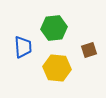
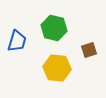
green hexagon: rotated 20 degrees clockwise
blue trapezoid: moved 6 px left, 6 px up; rotated 20 degrees clockwise
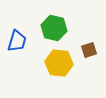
yellow hexagon: moved 2 px right, 5 px up
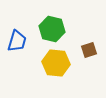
green hexagon: moved 2 px left, 1 px down
yellow hexagon: moved 3 px left
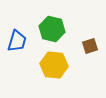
brown square: moved 1 px right, 4 px up
yellow hexagon: moved 2 px left, 2 px down
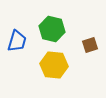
brown square: moved 1 px up
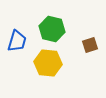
yellow hexagon: moved 6 px left, 2 px up
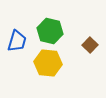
green hexagon: moved 2 px left, 2 px down
brown square: rotated 28 degrees counterclockwise
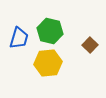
blue trapezoid: moved 2 px right, 3 px up
yellow hexagon: rotated 12 degrees counterclockwise
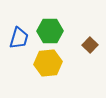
green hexagon: rotated 15 degrees counterclockwise
